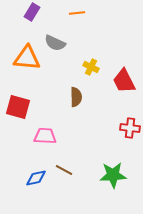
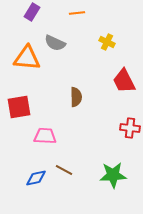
yellow cross: moved 16 px right, 25 px up
red square: moved 1 px right; rotated 25 degrees counterclockwise
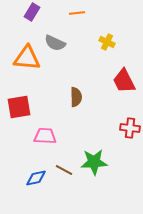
green star: moved 19 px left, 13 px up
